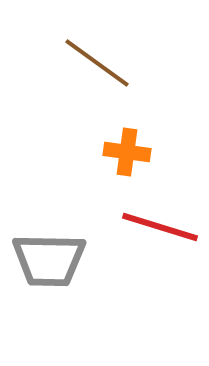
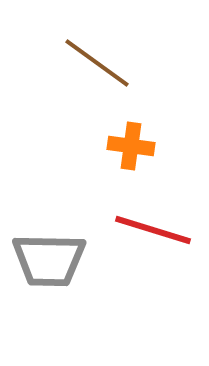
orange cross: moved 4 px right, 6 px up
red line: moved 7 px left, 3 px down
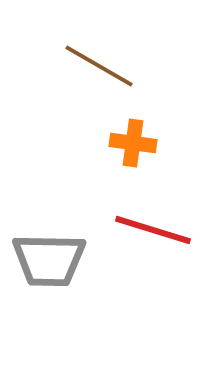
brown line: moved 2 px right, 3 px down; rotated 6 degrees counterclockwise
orange cross: moved 2 px right, 3 px up
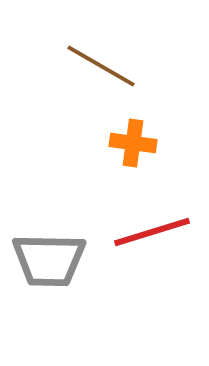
brown line: moved 2 px right
red line: moved 1 px left, 2 px down; rotated 34 degrees counterclockwise
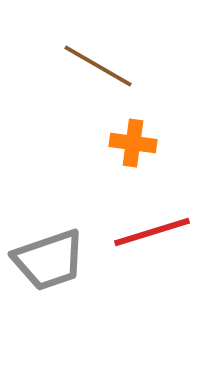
brown line: moved 3 px left
gray trapezoid: rotated 20 degrees counterclockwise
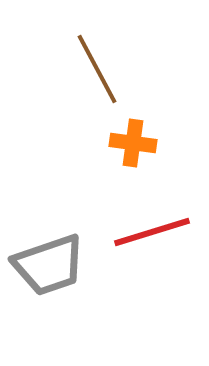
brown line: moved 1 px left, 3 px down; rotated 32 degrees clockwise
gray trapezoid: moved 5 px down
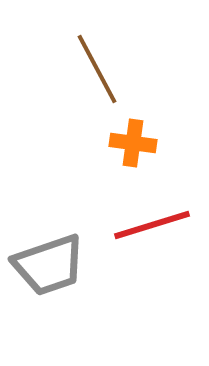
red line: moved 7 px up
